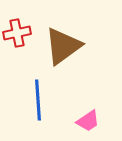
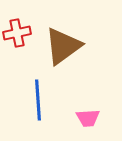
pink trapezoid: moved 3 px up; rotated 30 degrees clockwise
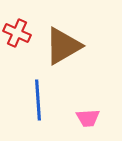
red cross: rotated 36 degrees clockwise
brown triangle: rotated 6 degrees clockwise
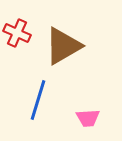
blue line: rotated 21 degrees clockwise
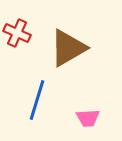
brown triangle: moved 5 px right, 2 px down
blue line: moved 1 px left
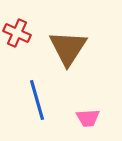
brown triangle: rotated 27 degrees counterclockwise
blue line: rotated 33 degrees counterclockwise
